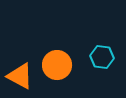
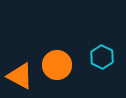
cyan hexagon: rotated 20 degrees clockwise
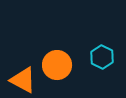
orange triangle: moved 3 px right, 4 px down
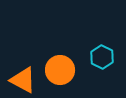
orange circle: moved 3 px right, 5 px down
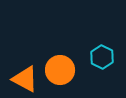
orange triangle: moved 2 px right, 1 px up
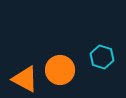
cyan hexagon: rotated 10 degrees counterclockwise
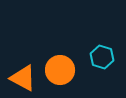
orange triangle: moved 2 px left, 1 px up
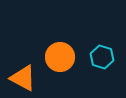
orange circle: moved 13 px up
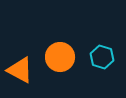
orange triangle: moved 3 px left, 8 px up
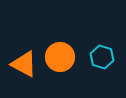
orange triangle: moved 4 px right, 6 px up
